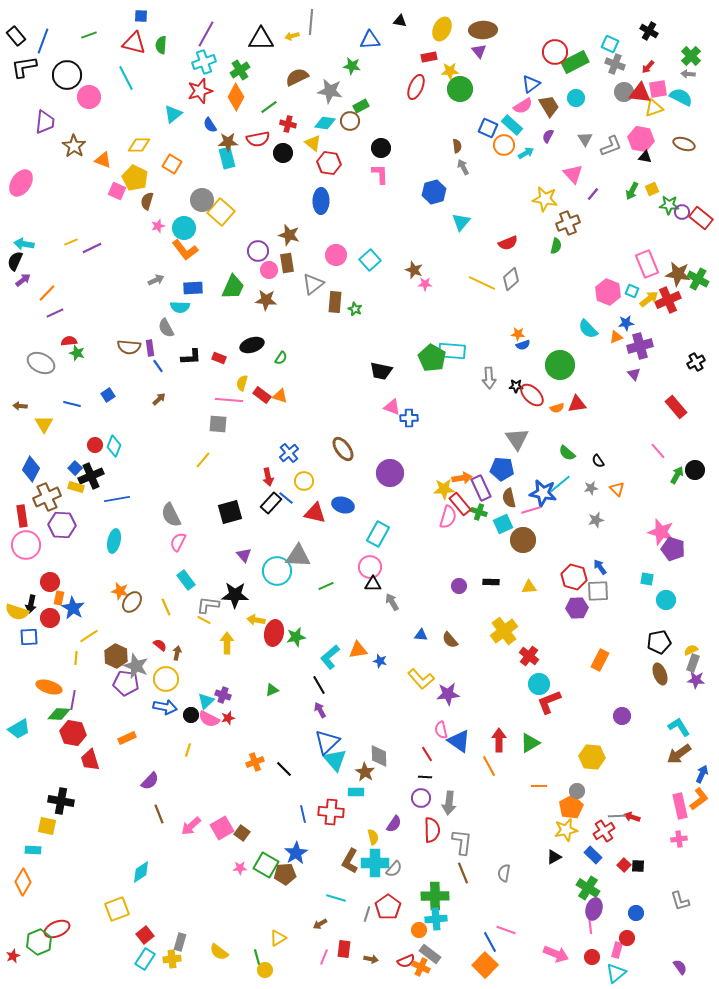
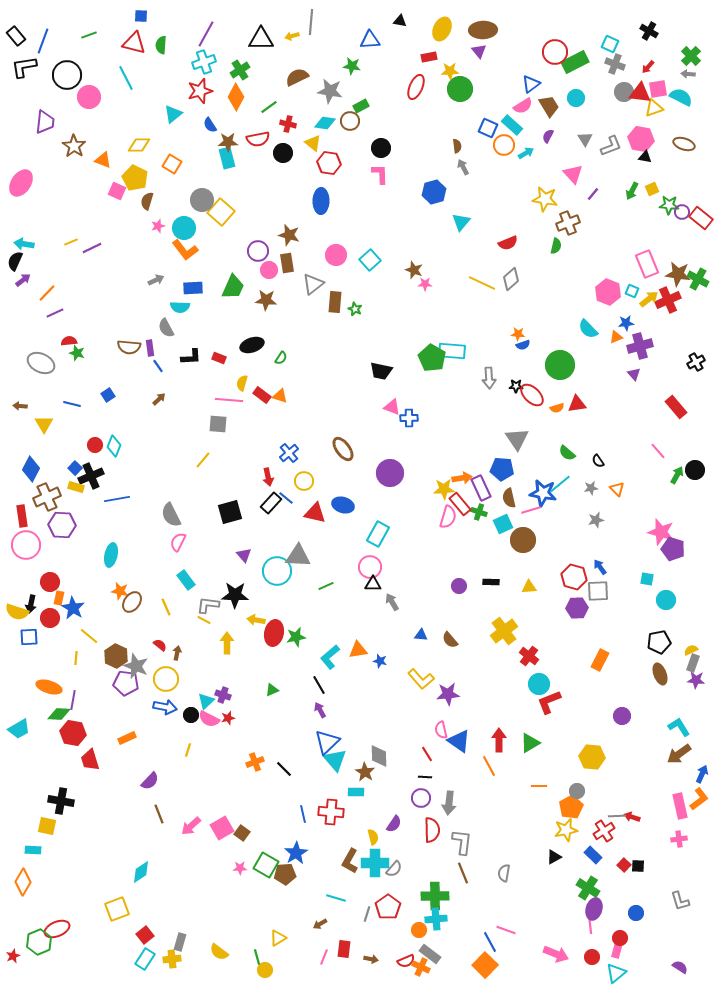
cyan ellipse at (114, 541): moved 3 px left, 14 px down
yellow line at (89, 636): rotated 72 degrees clockwise
red circle at (627, 938): moved 7 px left
purple semicircle at (680, 967): rotated 21 degrees counterclockwise
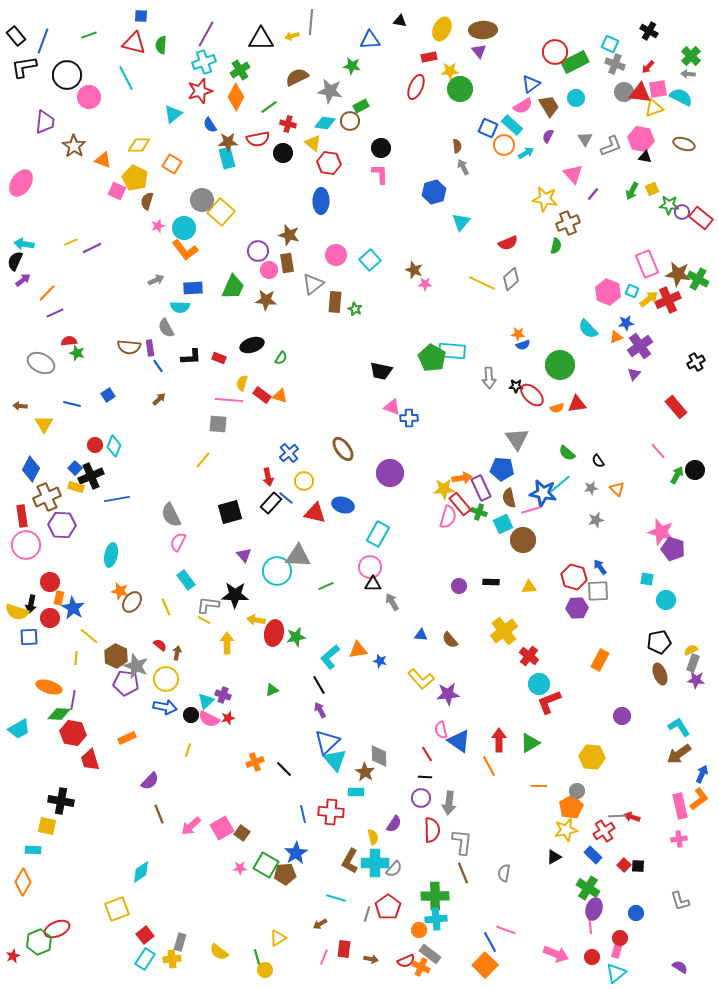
purple cross at (640, 346): rotated 20 degrees counterclockwise
purple triangle at (634, 374): rotated 24 degrees clockwise
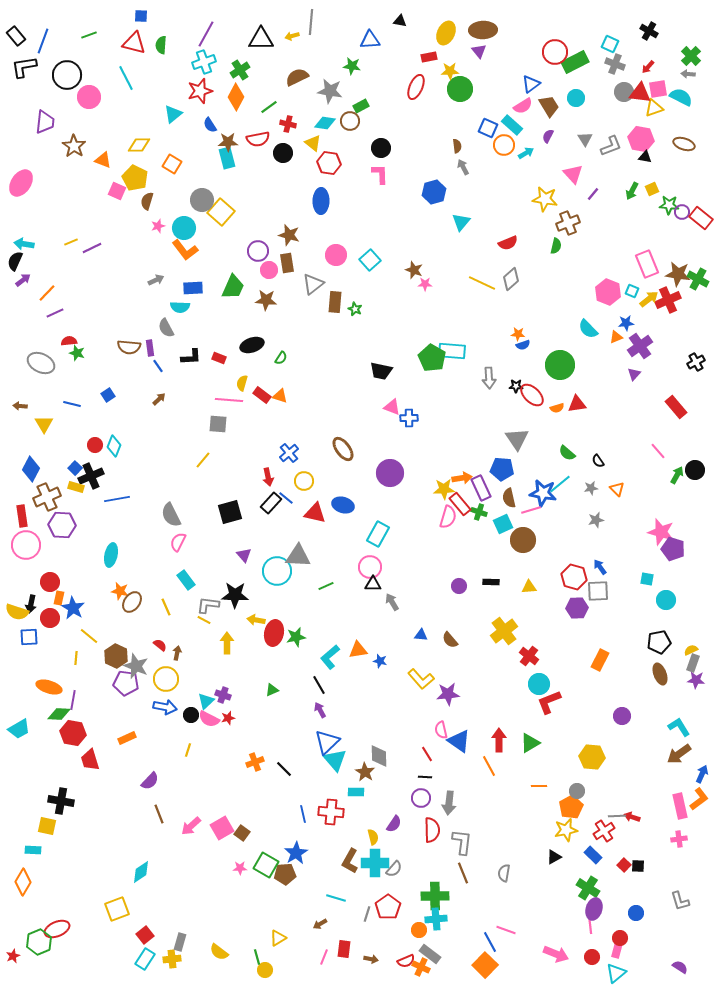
yellow ellipse at (442, 29): moved 4 px right, 4 px down
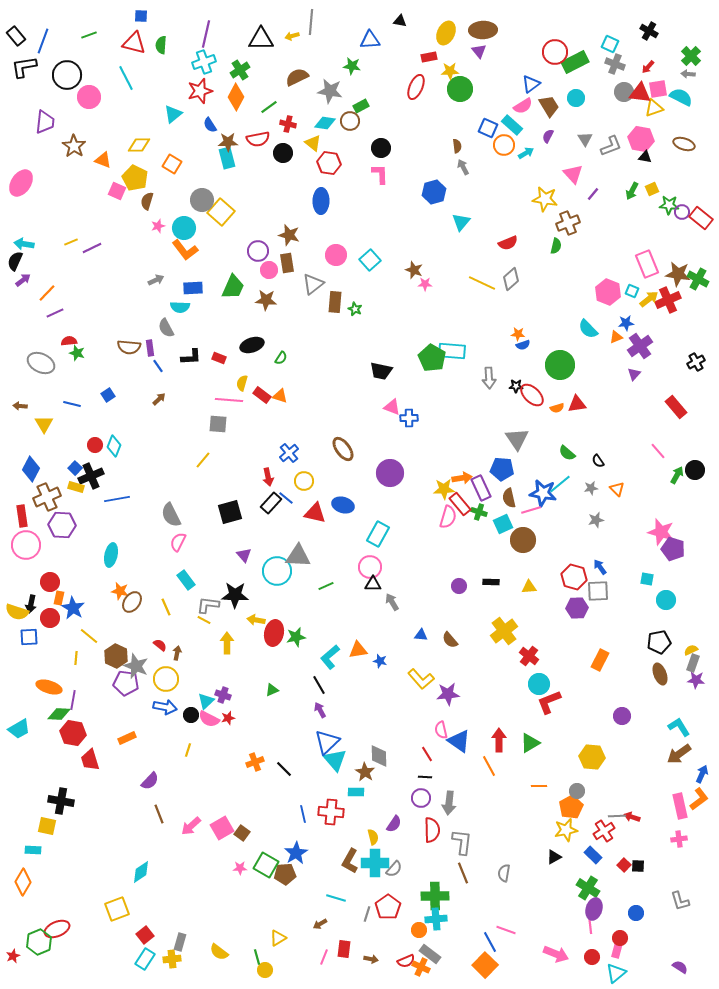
purple line at (206, 34): rotated 16 degrees counterclockwise
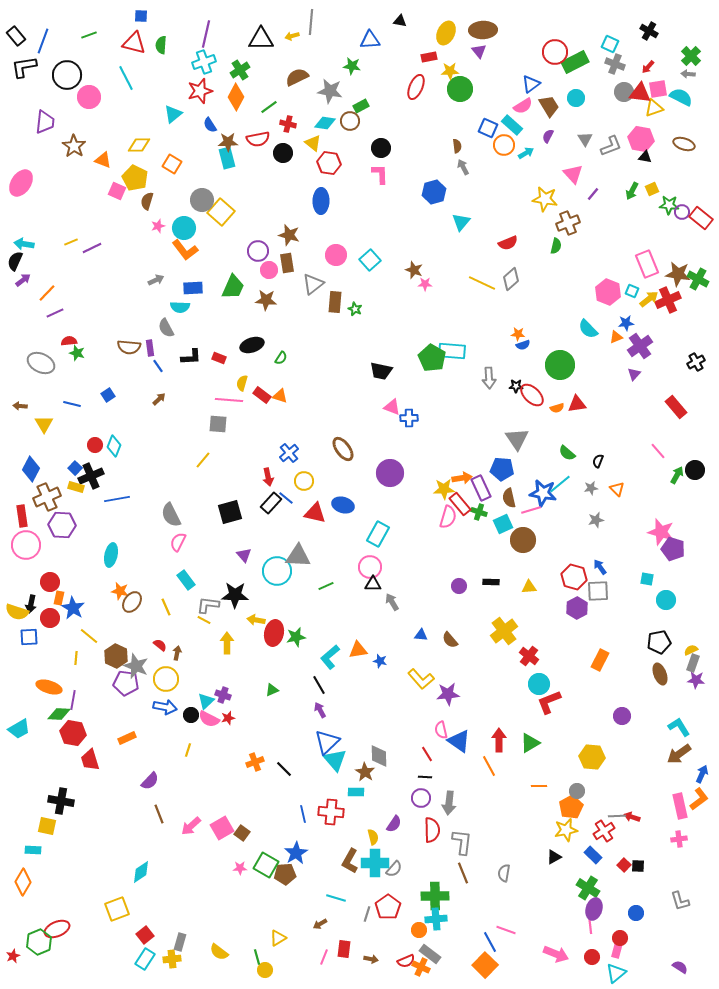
black semicircle at (598, 461): rotated 56 degrees clockwise
purple hexagon at (577, 608): rotated 25 degrees counterclockwise
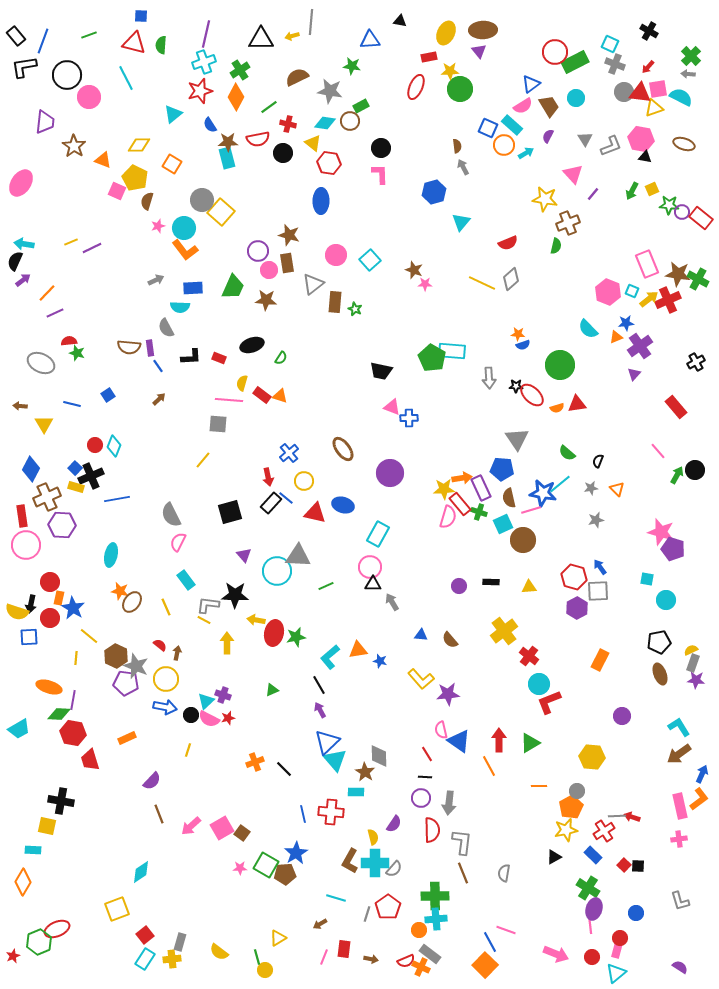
purple semicircle at (150, 781): moved 2 px right
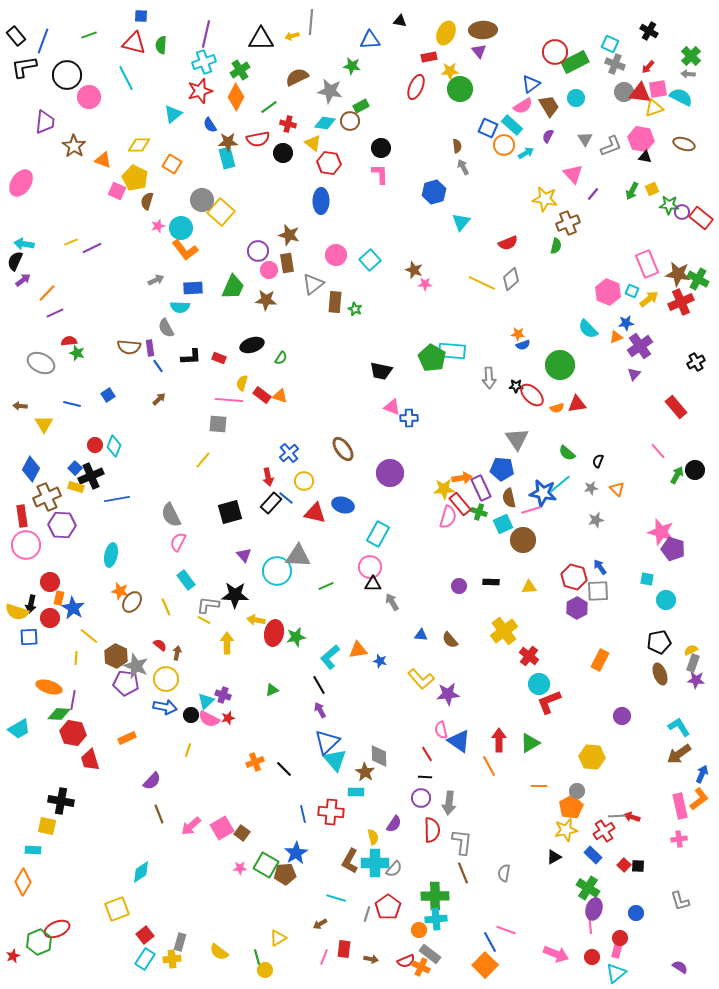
cyan circle at (184, 228): moved 3 px left
red cross at (668, 300): moved 13 px right, 2 px down
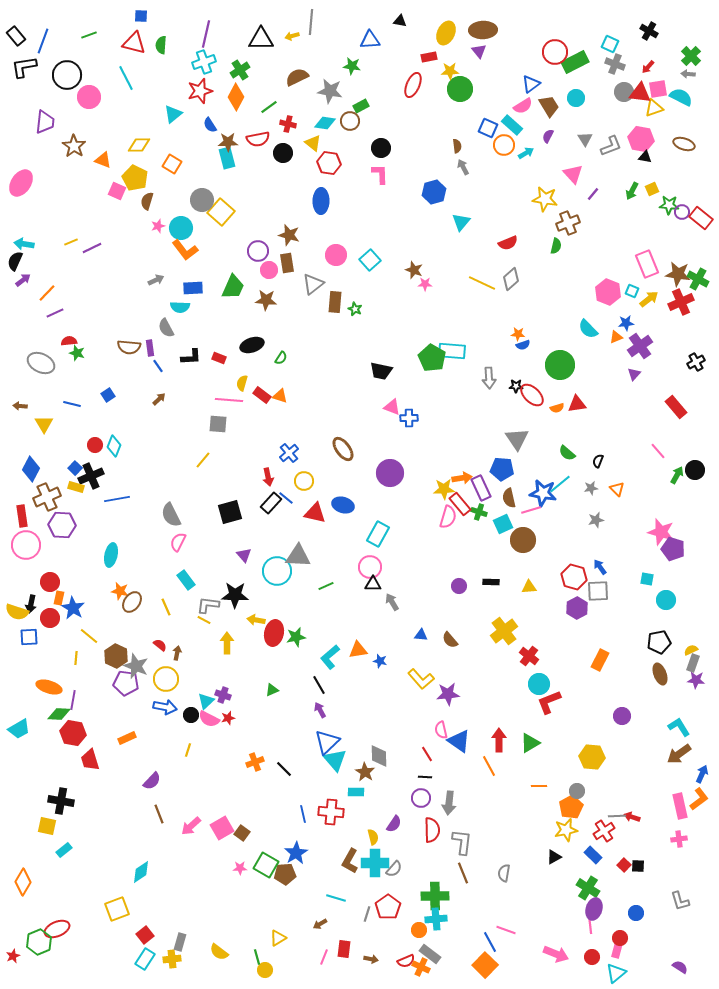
red ellipse at (416, 87): moved 3 px left, 2 px up
cyan rectangle at (33, 850): moved 31 px right; rotated 42 degrees counterclockwise
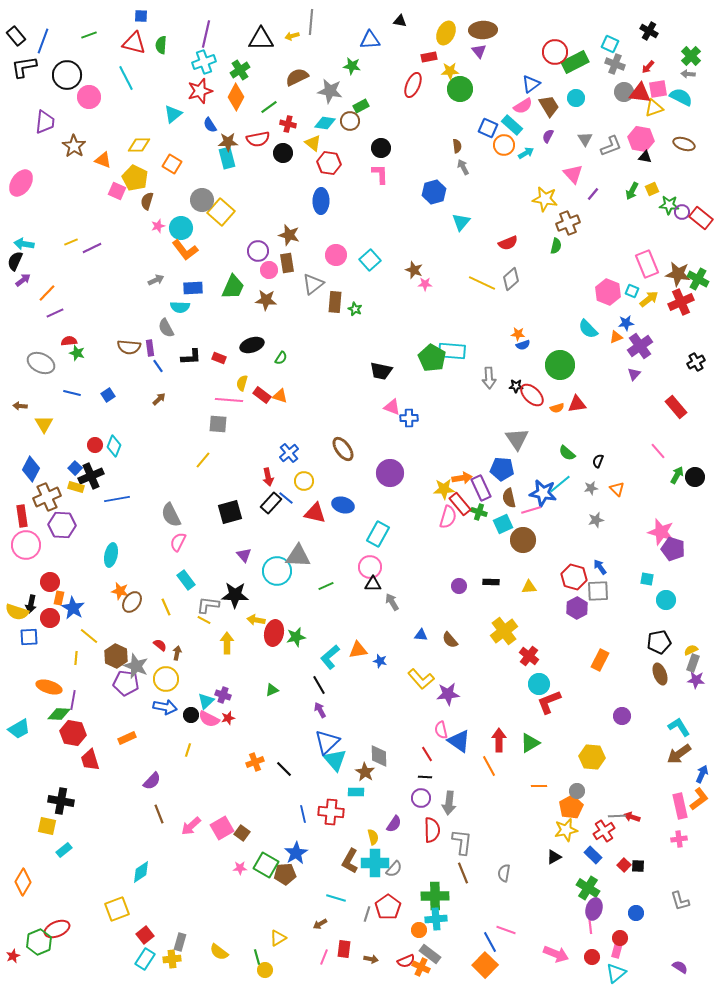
blue line at (72, 404): moved 11 px up
black circle at (695, 470): moved 7 px down
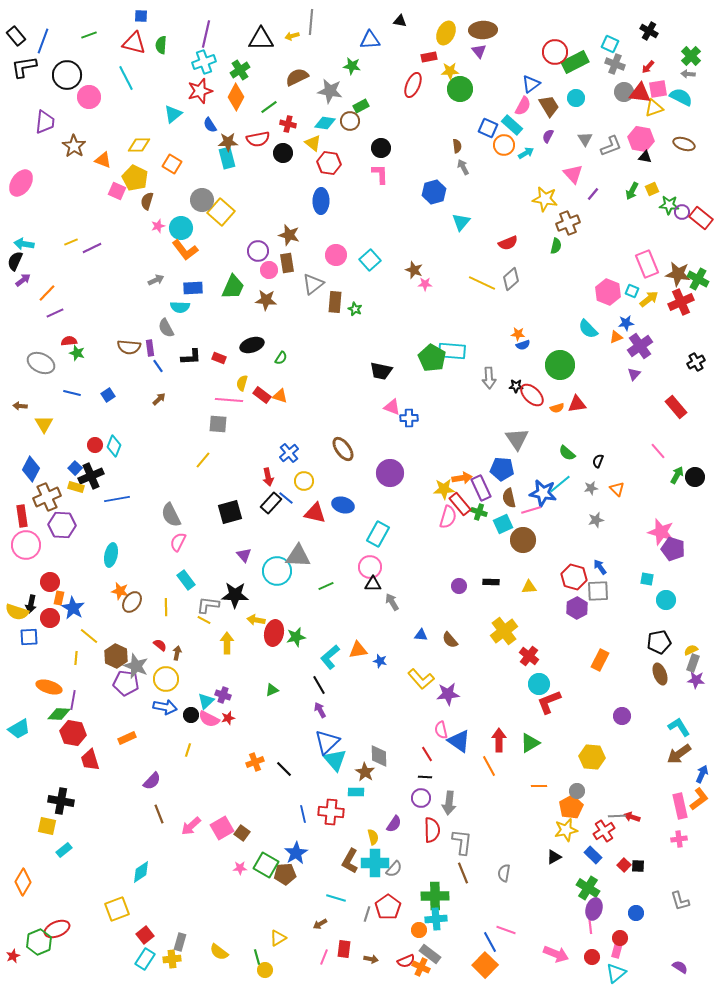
pink semicircle at (523, 106): rotated 30 degrees counterclockwise
yellow line at (166, 607): rotated 24 degrees clockwise
